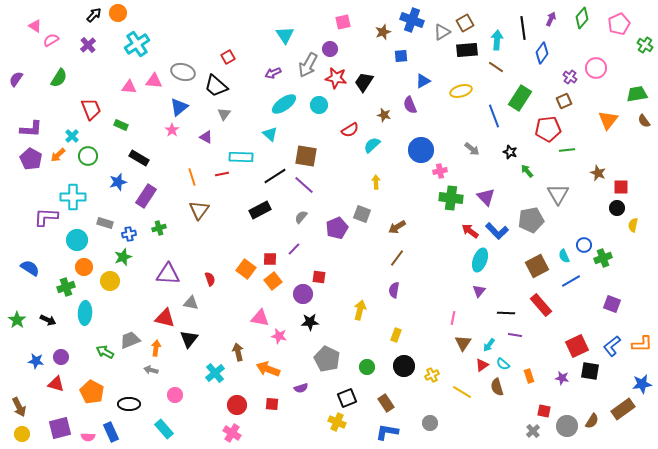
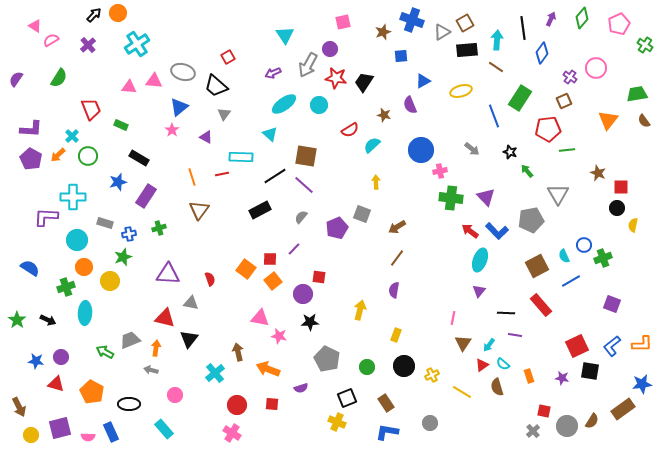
yellow circle at (22, 434): moved 9 px right, 1 px down
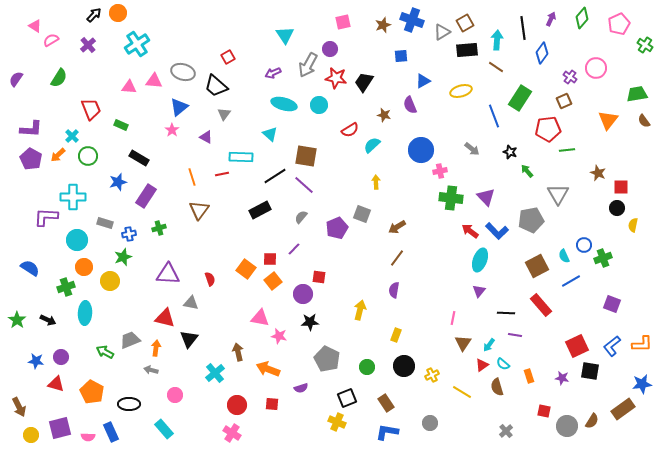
brown star at (383, 32): moved 7 px up
cyan ellipse at (284, 104): rotated 50 degrees clockwise
gray cross at (533, 431): moved 27 px left
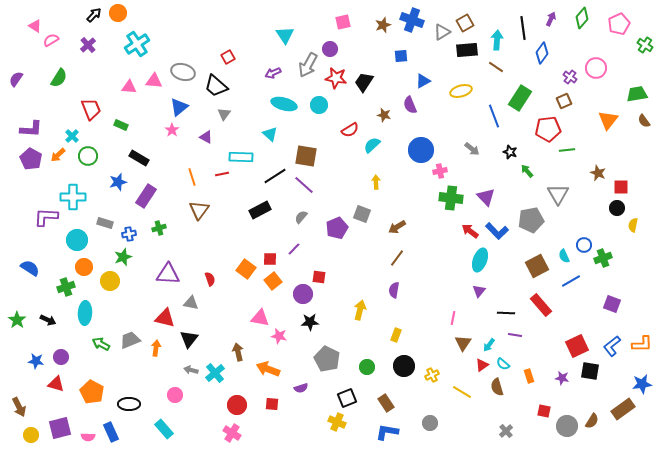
green arrow at (105, 352): moved 4 px left, 8 px up
gray arrow at (151, 370): moved 40 px right
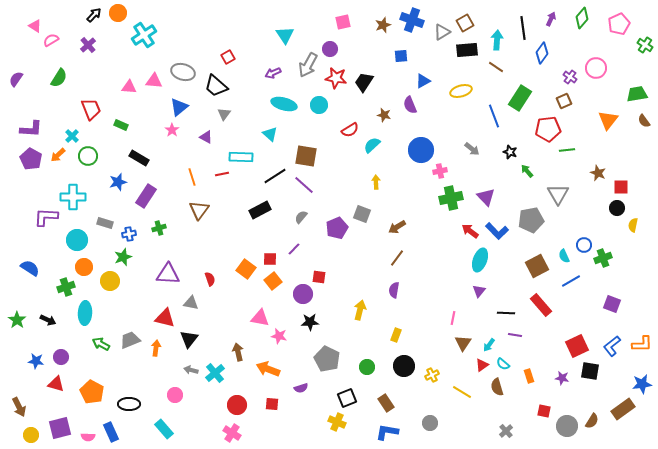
cyan cross at (137, 44): moved 7 px right, 9 px up
green cross at (451, 198): rotated 20 degrees counterclockwise
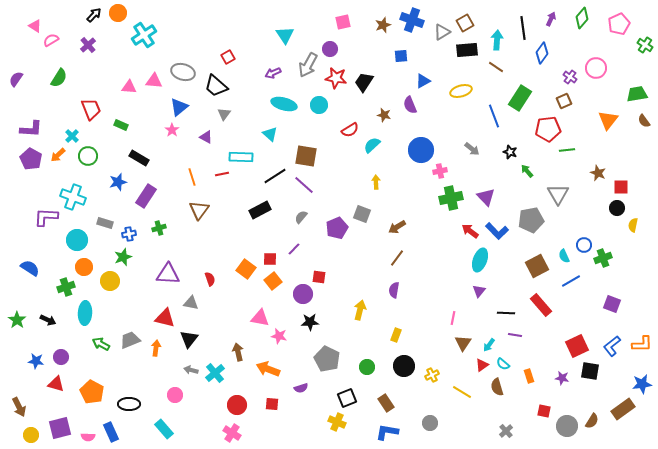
cyan cross at (73, 197): rotated 20 degrees clockwise
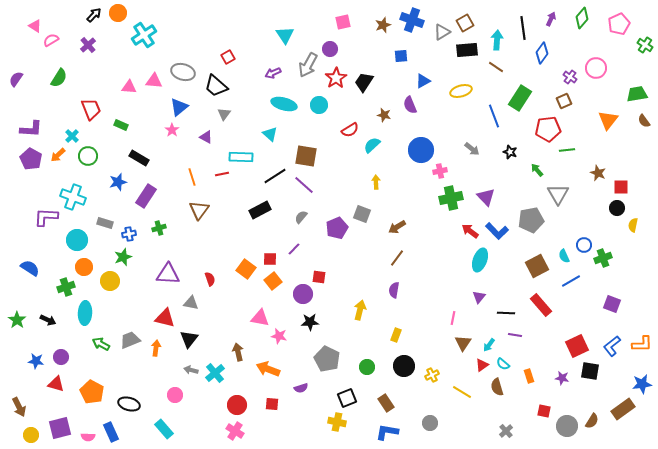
red star at (336, 78): rotated 30 degrees clockwise
green arrow at (527, 171): moved 10 px right, 1 px up
purple triangle at (479, 291): moved 6 px down
black ellipse at (129, 404): rotated 15 degrees clockwise
yellow cross at (337, 422): rotated 12 degrees counterclockwise
pink cross at (232, 433): moved 3 px right, 2 px up
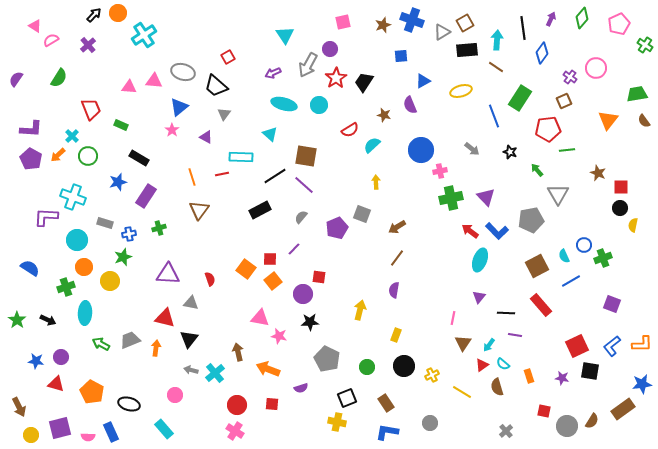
black circle at (617, 208): moved 3 px right
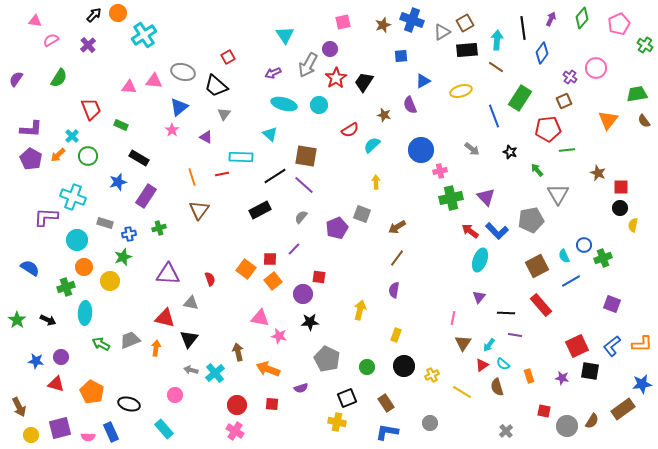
pink triangle at (35, 26): moved 5 px up; rotated 24 degrees counterclockwise
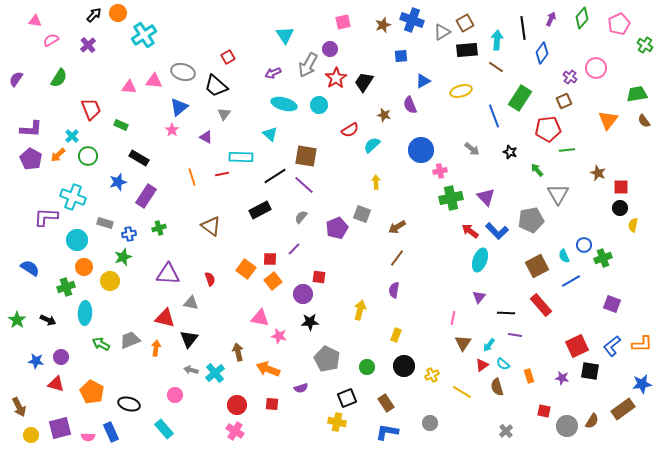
brown triangle at (199, 210): moved 12 px right, 16 px down; rotated 30 degrees counterclockwise
